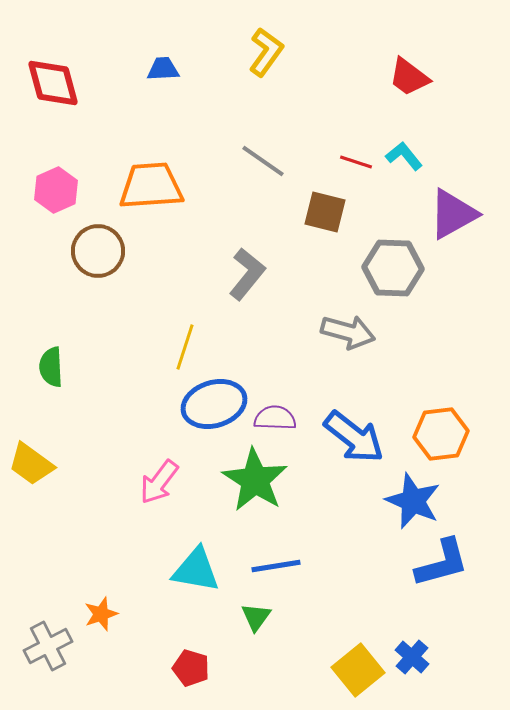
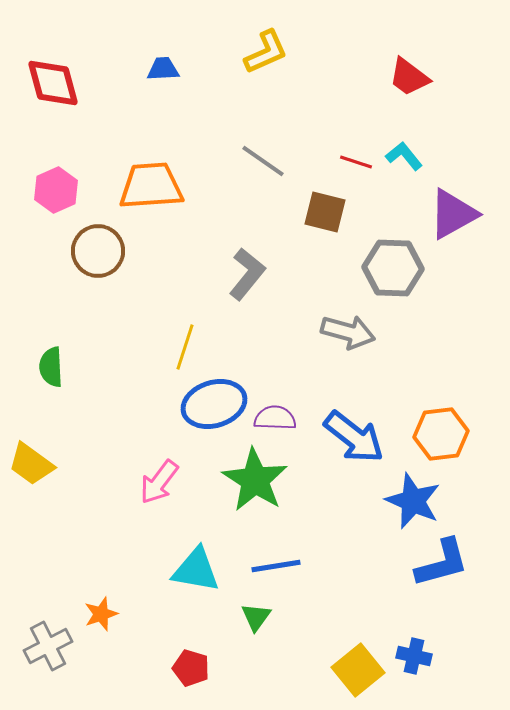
yellow L-shape: rotated 30 degrees clockwise
blue cross: moved 2 px right, 1 px up; rotated 28 degrees counterclockwise
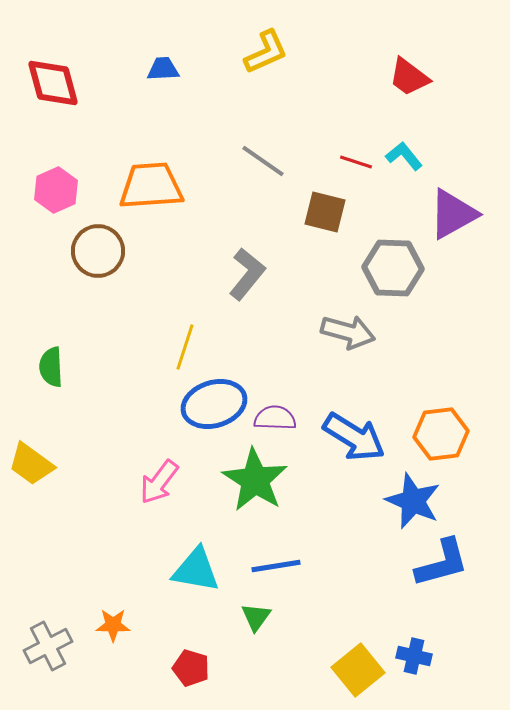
blue arrow: rotated 6 degrees counterclockwise
orange star: moved 12 px right, 11 px down; rotated 20 degrees clockwise
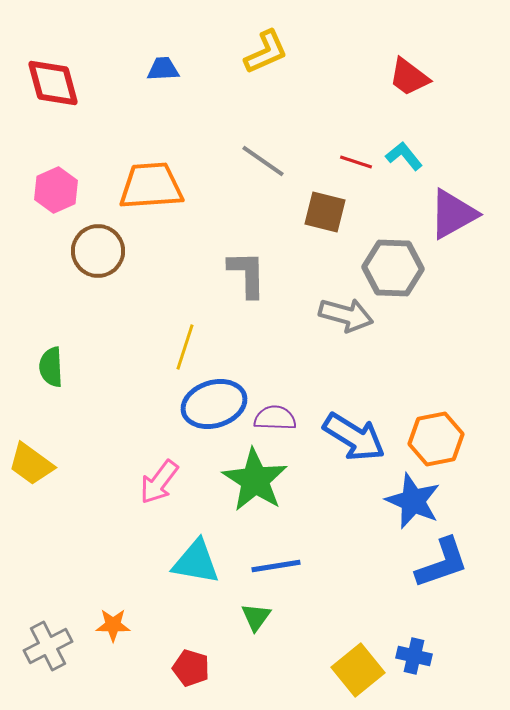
gray L-shape: rotated 40 degrees counterclockwise
gray arrow: moved 2 px left, 17 px up
orange hexagon: moved 5 px left, 5 px down; rotated 4 degrees counterclockwise
blue L-shape: rotated 4 degrees counterclockwise
cyan triangle: moved 8 px up
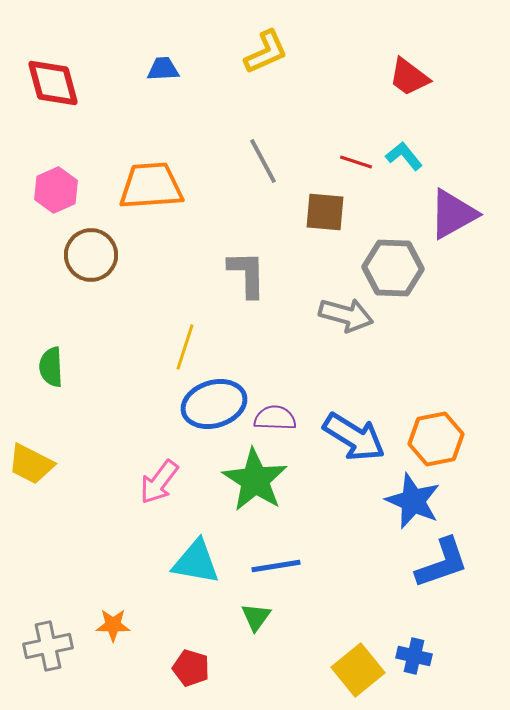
gray line: rotated 27 degrees clockwise
brown square: rotated 9 degrees counterclockwise
brown circle: moved 7 px left, 4 px down
yellow trapezoid: rotated 9 degrees counterclockwise
gray cross: rotated 15 degrees clockwise
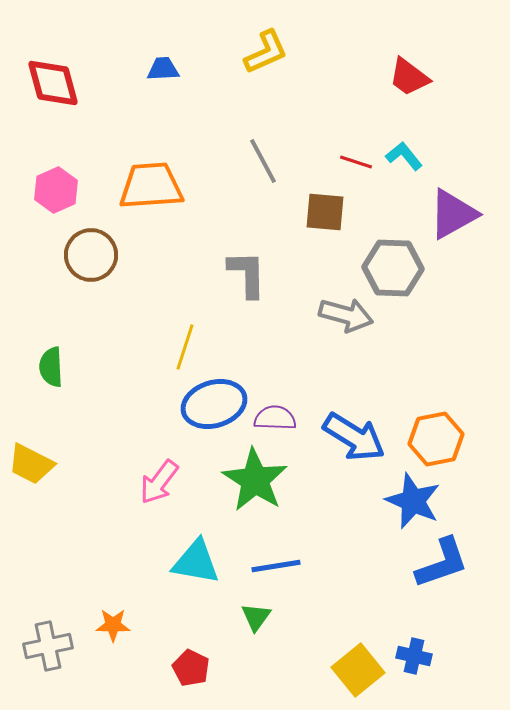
red pentagon: rotated 9 degrees clockwise
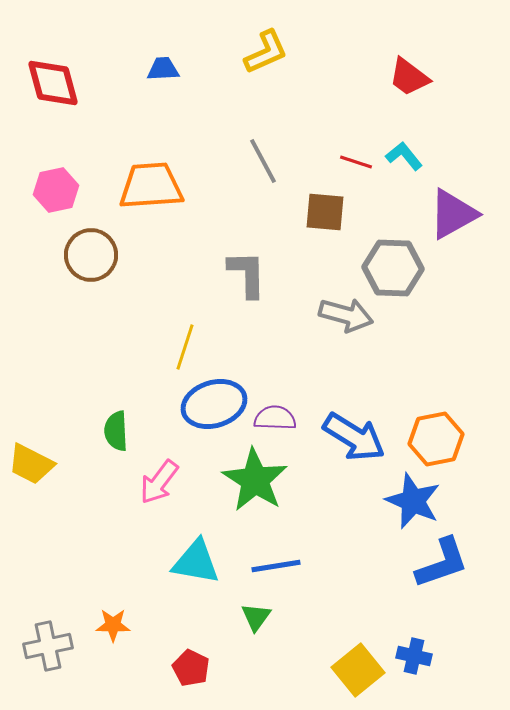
pink hexagon: rotated 12 degrees clockwise
green semicircle: moved 65 px right, 64 px down
